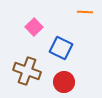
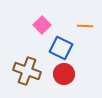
orange line: moved 14 px down
pink square: moved 8 px right, 2 px up
red circle: moved 8 px up
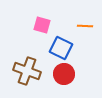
pink square: rotated 30 degrees counterclockwise
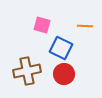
brown cross: rotated 32 degrees counterclockwise
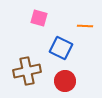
pink square: moved 3 px left, 7 px up
red circle: moved 1 px right, 7 px down
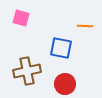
pink square: moved 18 px left
blue square: rotated 15 degrees counterclockwise
red circle: moved 3 px down
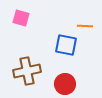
blue square: moved 5 px right, 3 px up
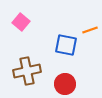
pink square: moved 4 px down; rotated 24 degrees clockwise
orange line: moved 5 px right, 4 px down; rotated 21 degrees counterclockwise
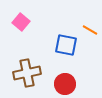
orange line: rotated 49 degrees clockwise
brown cross: moved 2 px down
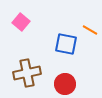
blue square: moved 1 px up
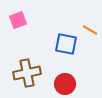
pink square: moved 3 px left, 2 px up; rotated 30 degrees clockwise
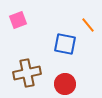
orange line: moved 2 px left, 5 px up; rotated 21 degrees clockwise
blue square: moved 1 px left
